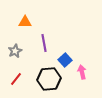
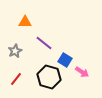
purple line: rotated 42 degrees counterclockwise
blue square: rotated 16 degrees counterclockwise
pink arrow: rotated 136 degrees clockwise
black hexagon: moved 2 px up; rotated 20 degrees clockwise
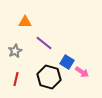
blue square: moved 2 px right, 2 px down
red line: rotated 24 degrees counterclockwise
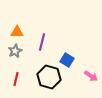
orange triangle: moved 8 px left, 10 px down
purple line: moved 2 px left, 1 px up; rotated 66 degrees clockwise
blue square: moved 2 px up
pink arrow: moved 9 px right, 4 px down
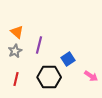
orange triangle: rotated 40 degrees clockwise
purple line: moved 3 px left, 3 px down
blue square: moved 1 px right, 1 px up; rotated 24 degrees clockwise
black hexagon: rotated 15 degrees counterclockwise
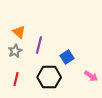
orange triangle: moved 2 px right
blue square: moved 1 px left, 2 px up
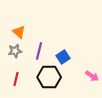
purple line: moved 6 px down
gray star: rotated 16 degrees clockwise
blue square: moved 4 px left
pink arrow: moved 1 px right
